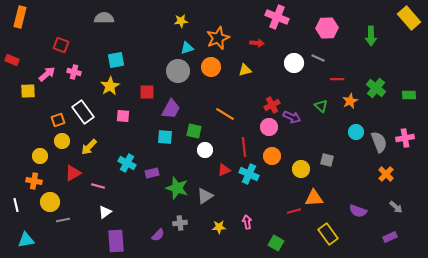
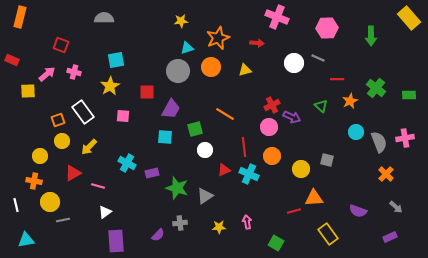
green square at (194, 131): moved 1 px right, 2 px up; rotated 28 degrees counterclockwise
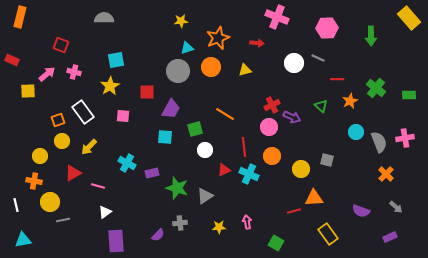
purple semicircle at (358, 211): moved 3 px right
cyan triangle at (26, 240): moved 3 px left
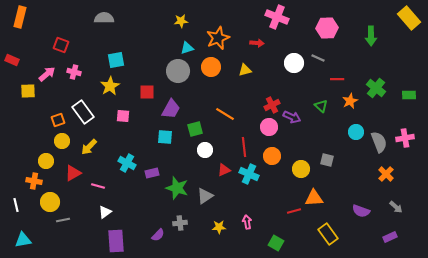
yellow circle at (40, 156): moved 6 px right, 5 px down
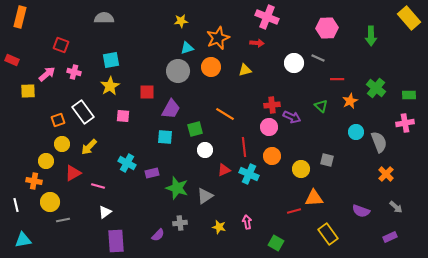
pink cross at (277, 17): moved 10 px left
cyan square at (116, 60): moved 5 px left
red cross at (272, 105): rotated 21 degrees clockwise
pink cross at (405, 138): moved 15 px up
yellow circle at (62, 141): moved 3 px down
yellow star at (219, 227): rotated 16 degrees clockwise
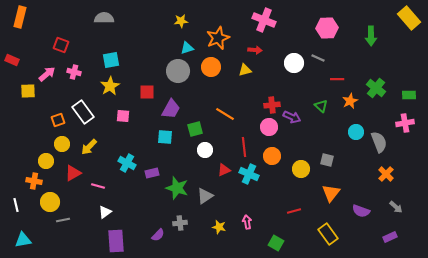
pink cross at (267, 17): moved 3 px left, 3 px down
red arrow at (257, 43): moved 2 px left, 7 px down
orange triangle at (314, 198): moved 17 px right, 5 px up; rotated 48 degrees counterclockwise
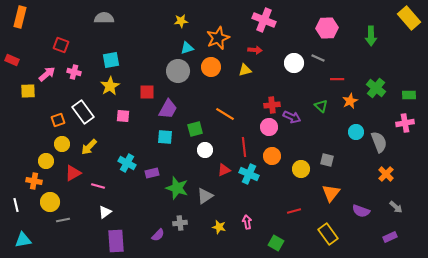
purple trapezoid at (171, 109): moved 3 px left
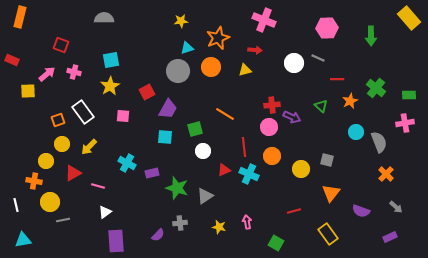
red square at (147, 92): rotated 28 degrees counterclockwise
white circle at (205, 150): moved 2 px left, 1 px down
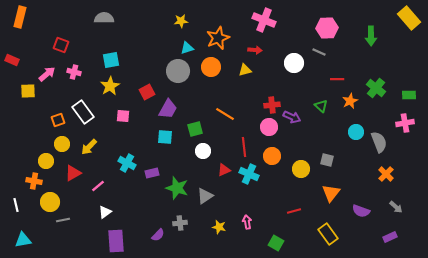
gray line at (318, 58): moved 1 px right, 6 px up
pink line at (98, 186): rotated 56 degrees counterclockwise
